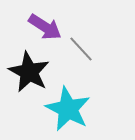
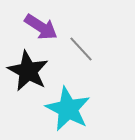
purple arrow: moved 4 px left
black star: moved 1 px left, 1 px up
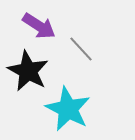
purple arrow: moved 2 px left, 1 px up
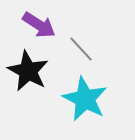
purple arrow: moved 1 px up
cyan star: moved 17 px right, 10 px up
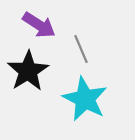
gray line: rotated 20 degrees clockwise
black star: rotated 12 degrees clockwise
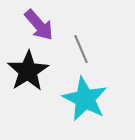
purple arrow: rotated 16 degrees clockwise
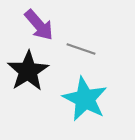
gray line: rotated 48 degrees counterclockwise
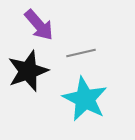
gray line: moved 4 px down; rotated 32 degrees counterclockwise
black star: rotated 12 degrees clockwise
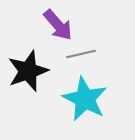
purple arrow: moved 19 px right
gray line: moved 1 px down
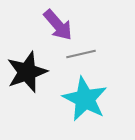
black star: moved 1 px left, 1 px down
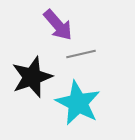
black star: moved 5 px right, 5 px down
cyan star: moved 7 px left, 4 px down
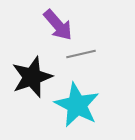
cyan star: moved 1 px left, 2 px down
